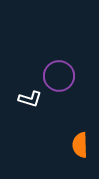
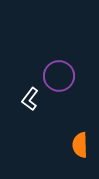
white L-shape: rotated 110 degrees clockwise
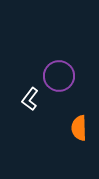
orange semicircle: moved 1 px left, 17 px up
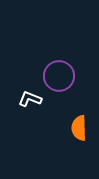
white L-shape: rotated 75 degrees clockwise
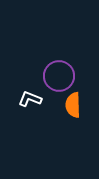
orange semicircle: moved 6 px left, 23 px up
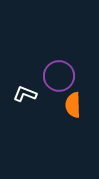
white L-shape: moved 5 px left, 5 px up
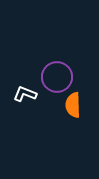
purple circle: moved 2 px left, 1 px down
